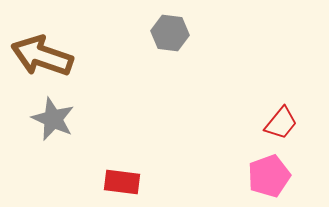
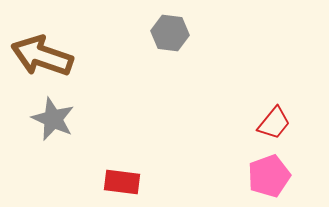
red trapezoid: moved 7 px left
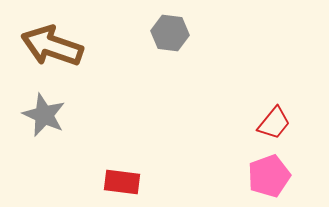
brown arrow: moved 10 px right, 10 px up
gray star: moved 9 px left, 4 px up
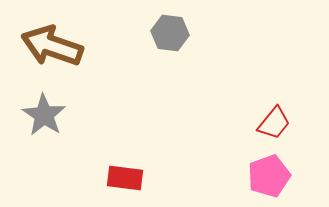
gray star: rotated 9 degrees clockwise
red rectangle: moved 3 px right, 4 px up
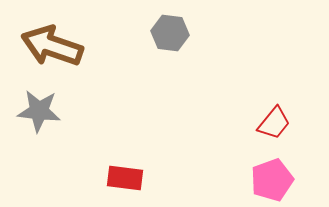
gray star: moved 5 px left, 4 px up; rotated 27 degrees counterclockwise
pink pentagon: moved 3 px right, 4 px down
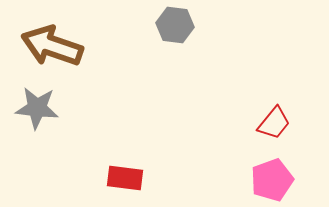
gray hexagon: moved 5 px right, 8 px up
gray star: moved 2 px left, 3 px up
